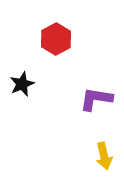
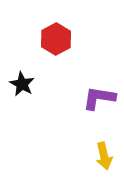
black star: rotated 20 degrees counterclockwise
purple L-shape: moved 3 px right, 1 px up
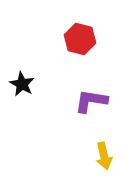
red hexagon: moved 24 px right; rotated 16 degrees counterclockwise
purple L-shape: moved 8 px left, 3 px down
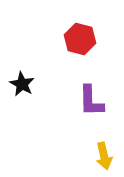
purple L-shape: rotated 100 degrees counterclockwise
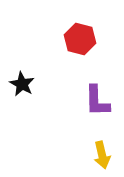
purple L-shape: moved 6 px right
yellow arrow: moved 2 px left, 1 px up
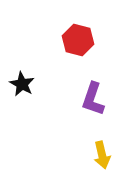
red hexagon: moved 2 px left, 1 px down
purple L-shape: moved 4 px left, 2 px up; rotated 20 degrees clockwise
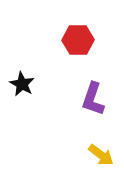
red hexagon: rotated 16 degrees counterclockwise
yellow arrow: moved 1 px left; rotated 40 degrees counterclockwise
